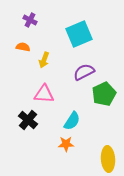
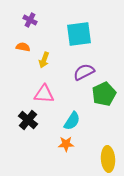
cyan square: rotated 16 degrees clockwise
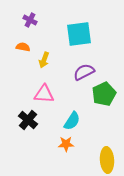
yellow ellipse: moved 1 px left, 1 px down
